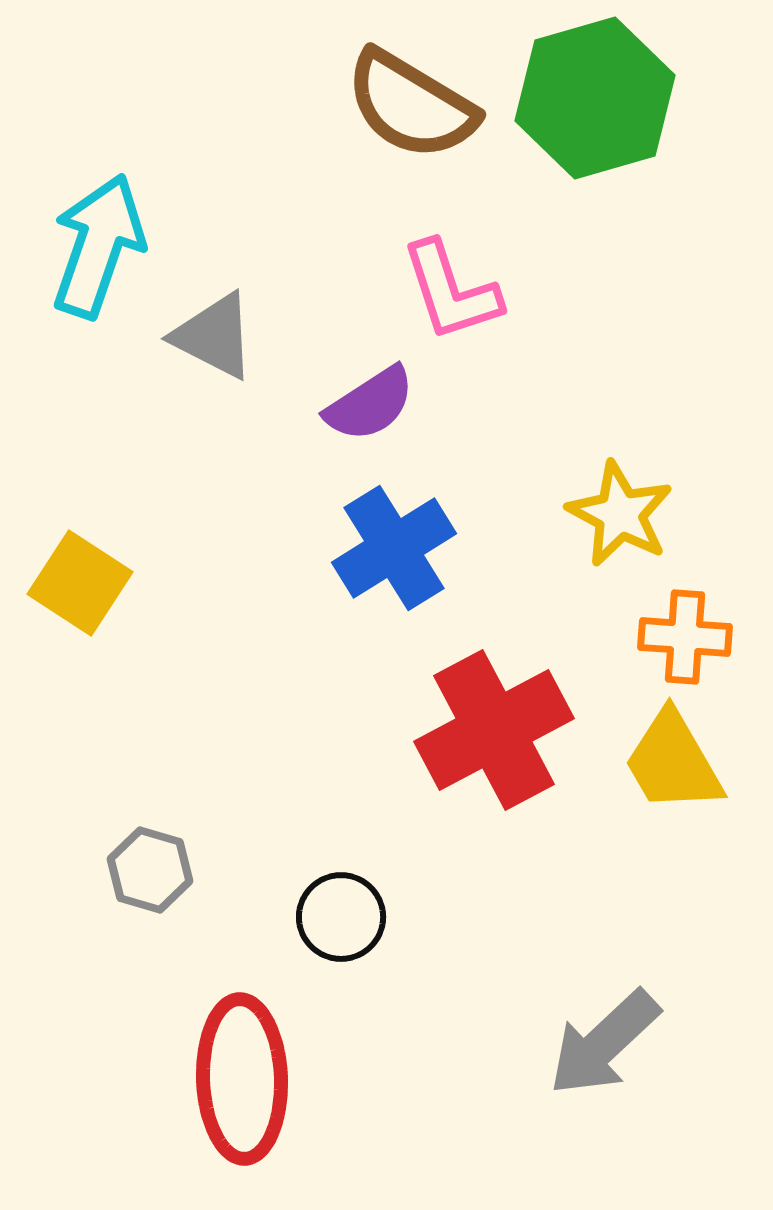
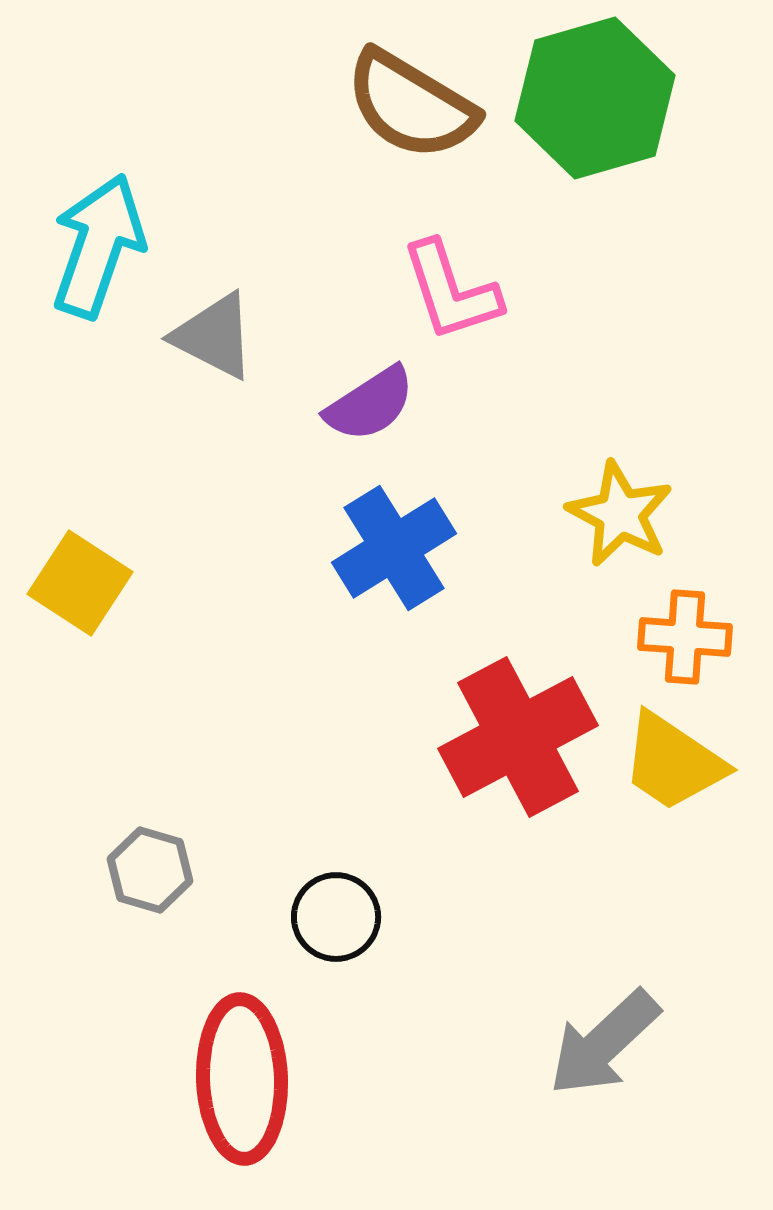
red cross: moved 24 px right, 7 px down
yellow trapezoid: rotated 26 degrees counterclockwise
black circle: moved 5 px left
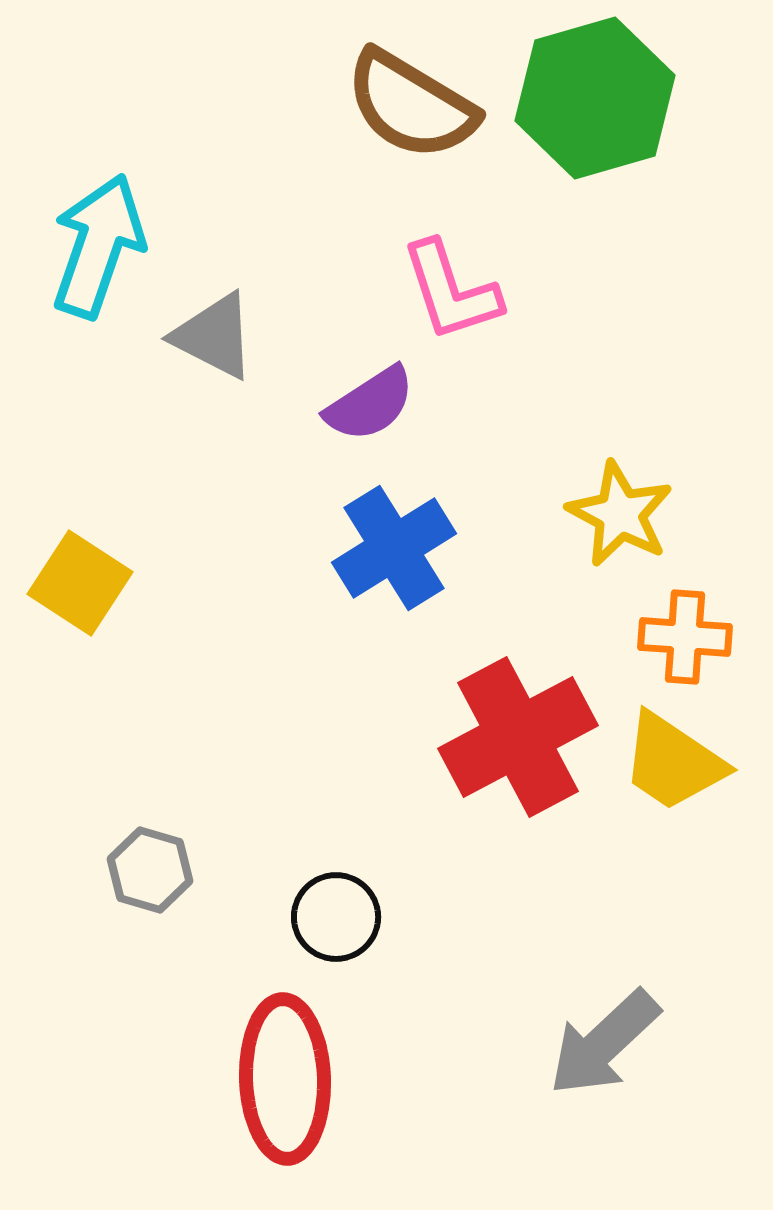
red ellipse: moved 43 px right
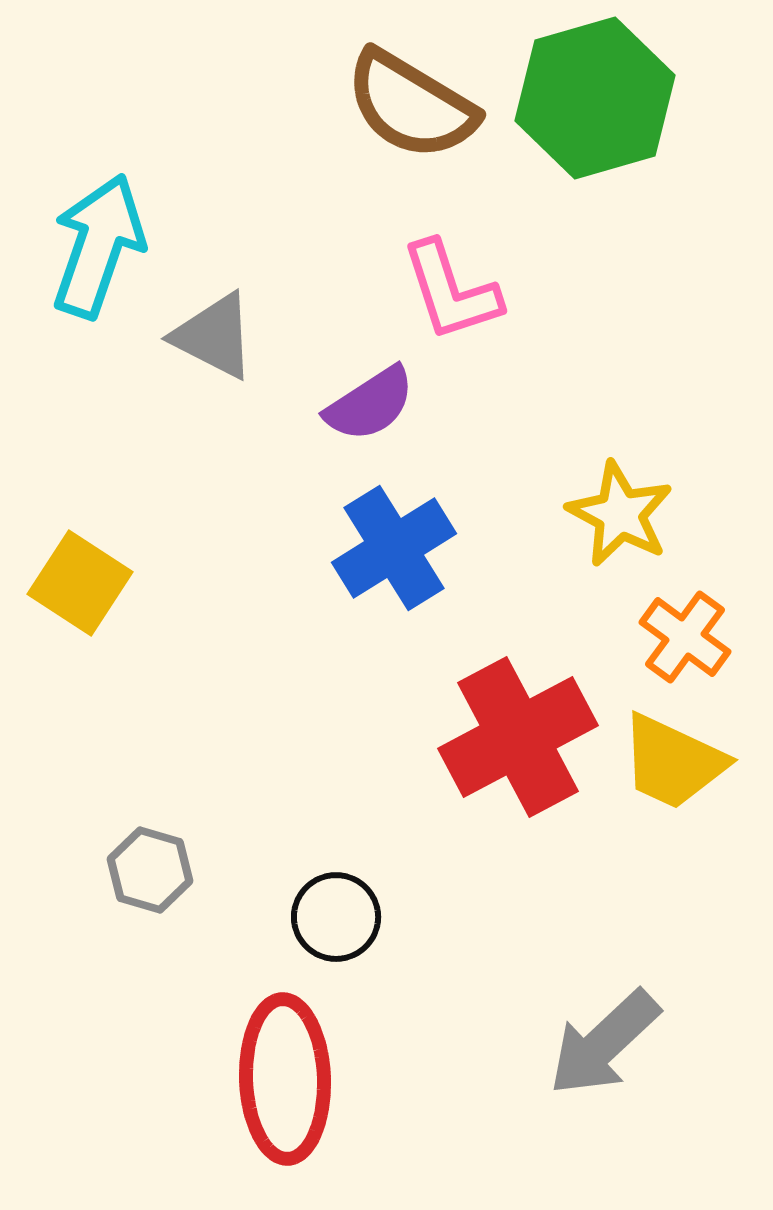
orange cross: rotated 32 degrees clockwise
yellow trapezoid: rotated 9 degrees counterclockwise
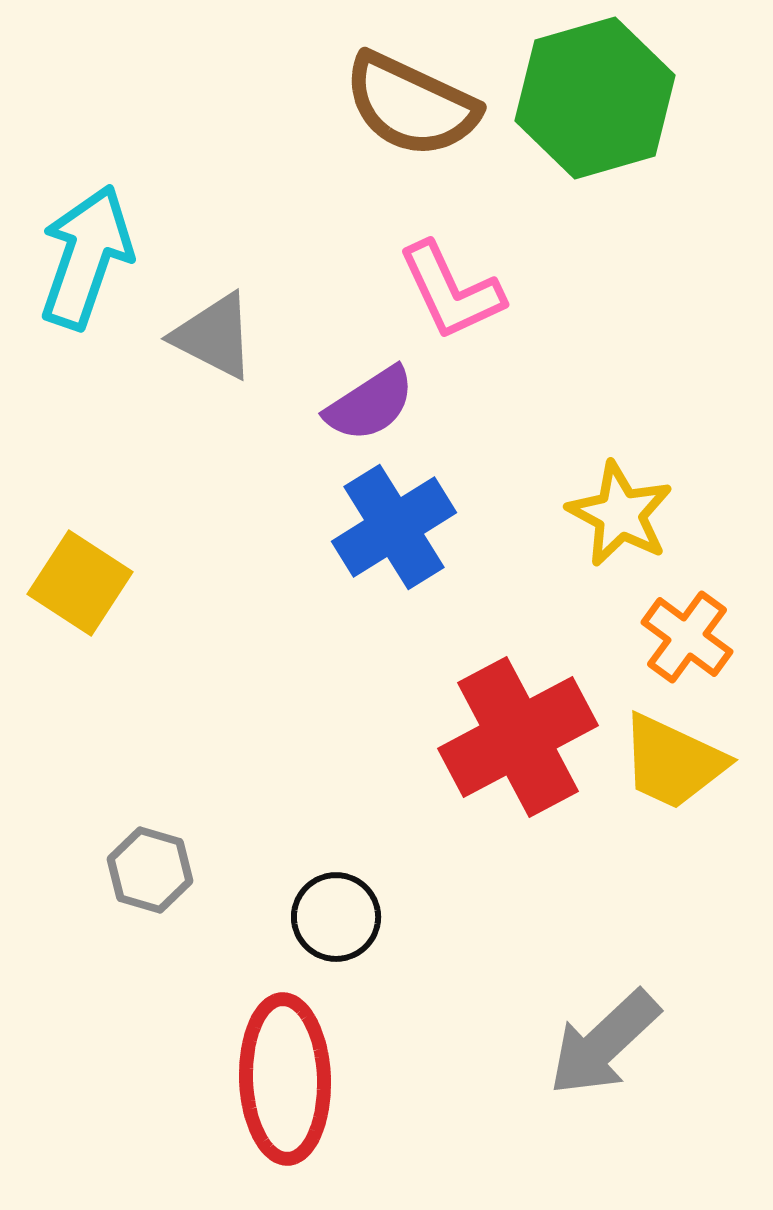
brown semicircle: rotated 6 degrees counterclockwise
cyan arrow: moved 12 px left, 11 px down
pink L-shape: rotated 7 degrees counterclockwise
blue cross: moved 21 px up
orange cross: moved 2 px right
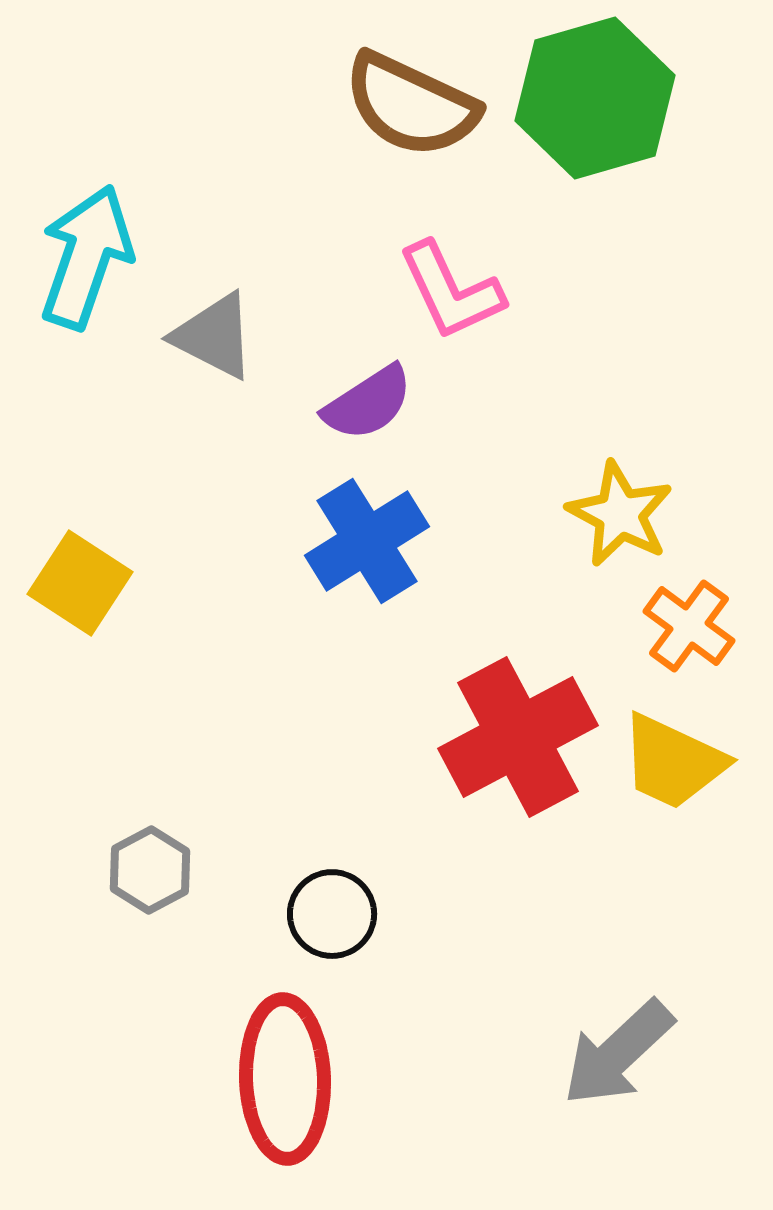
purple semicircle: moved 2 px left, 1 px up
blue cross: moved 27 px left, 14 px down
orange cross: moved 2 px right, 11 px up
gray hexagon: rotated 16 degrees clockwise
black circle: moved 4 px left, 3 px up
gray arrow: moved 14 px right, 10 px down
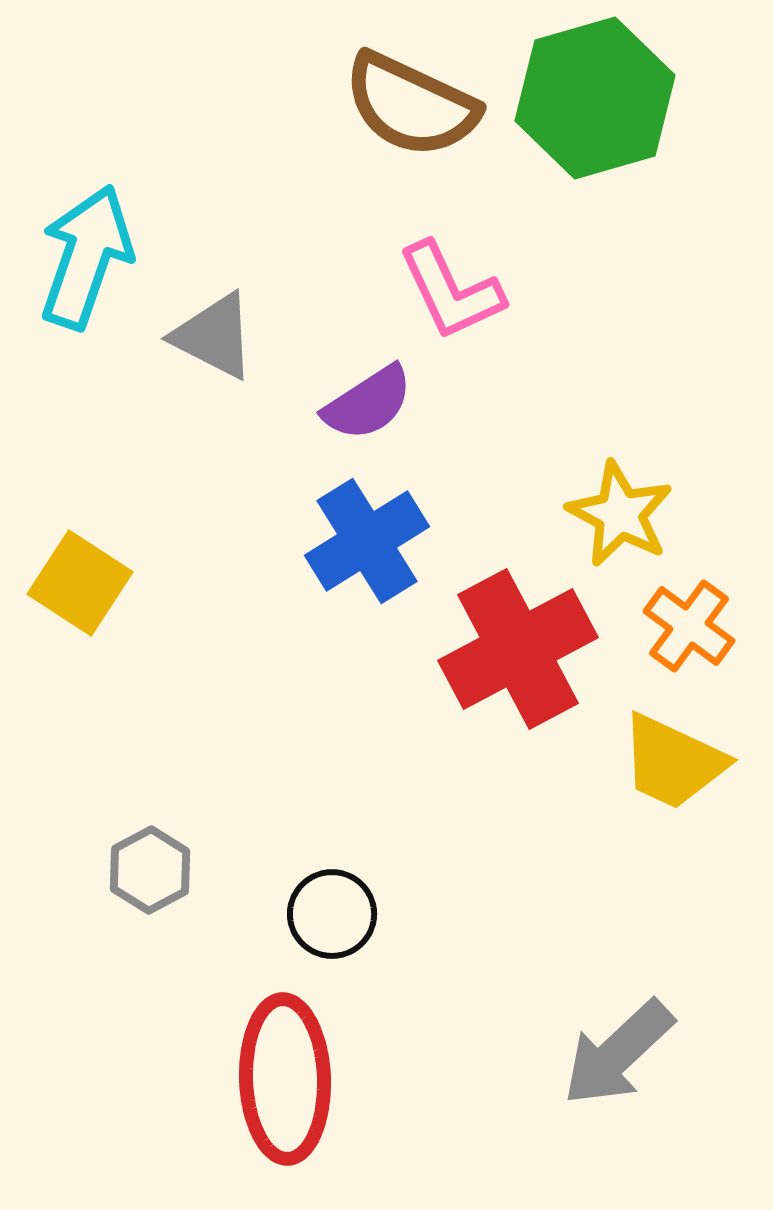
red cross: moved 88 px up
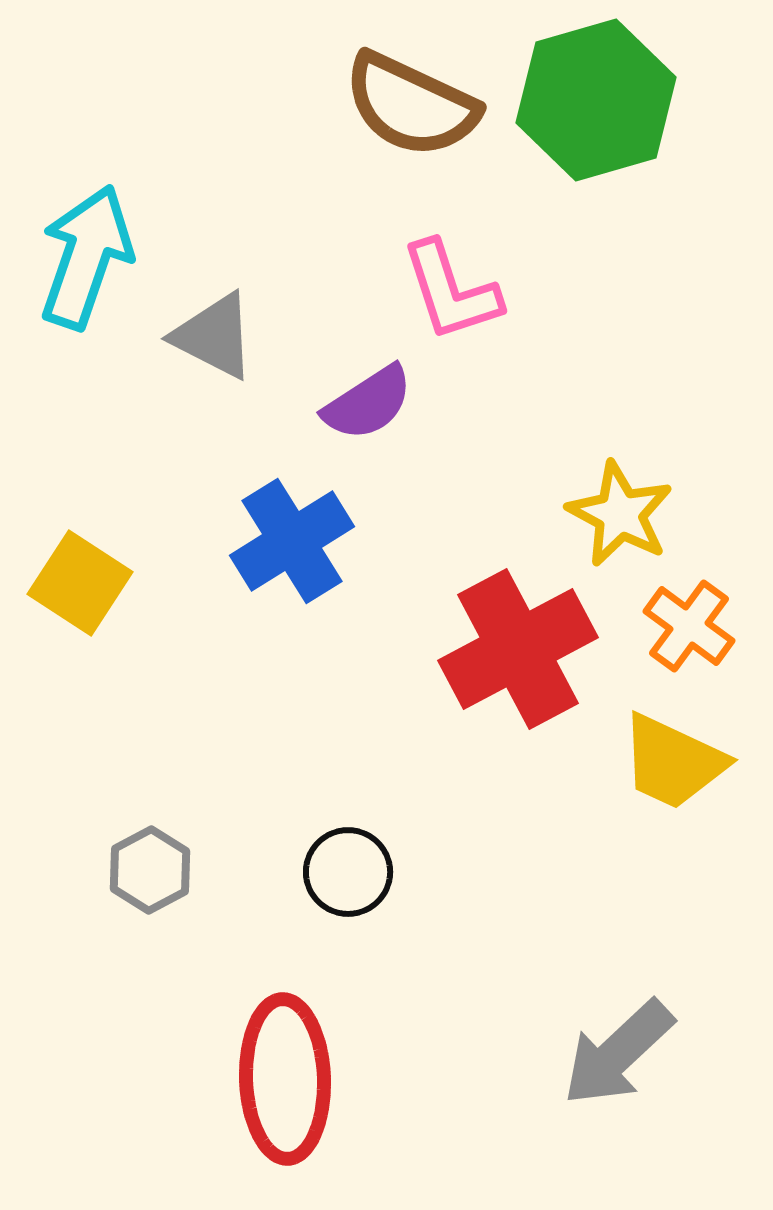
green hexagon: moved 1 px right, 2 px down
pink L-shape: rotated 7 degrees clockwise
blue cross: moved 75 px left
black circle: moved 16 px right, 42 px up
